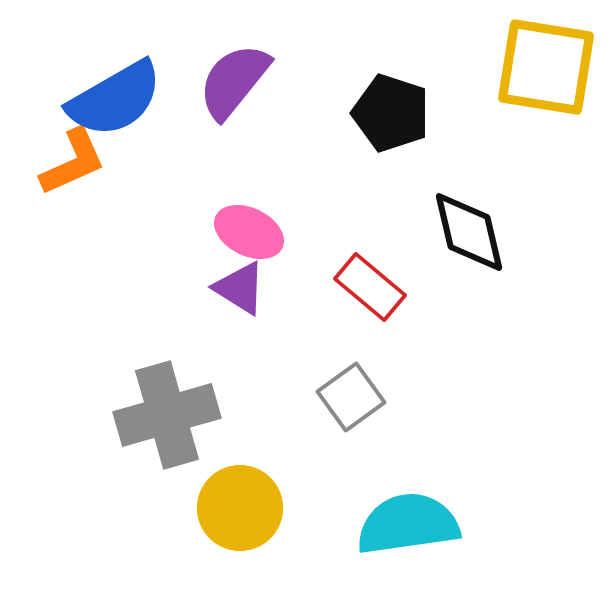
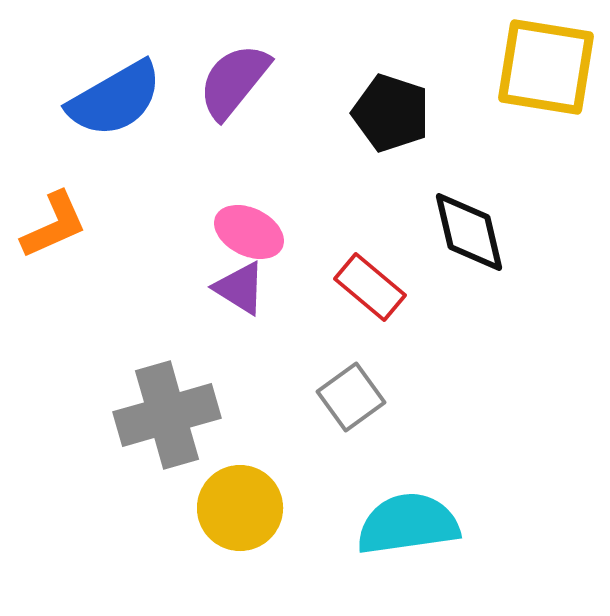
orange L-shape: moved 19 px left, 63 px down
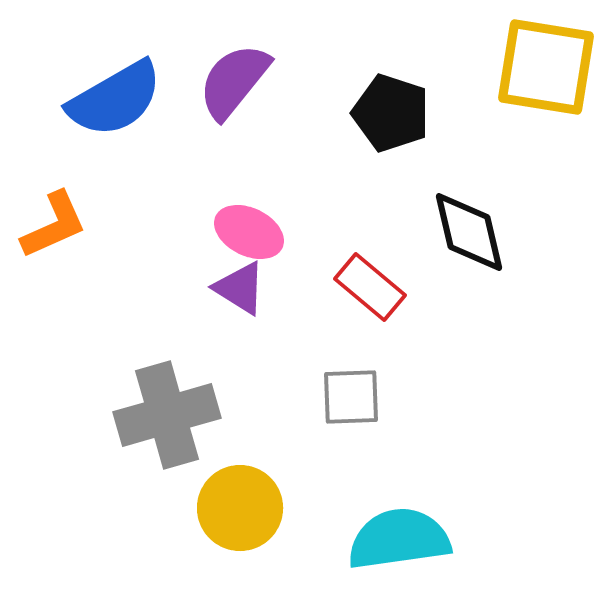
gray square: rotated 34 degrees clockwise
cyan semicircle: moved 9 px left, 15 px down
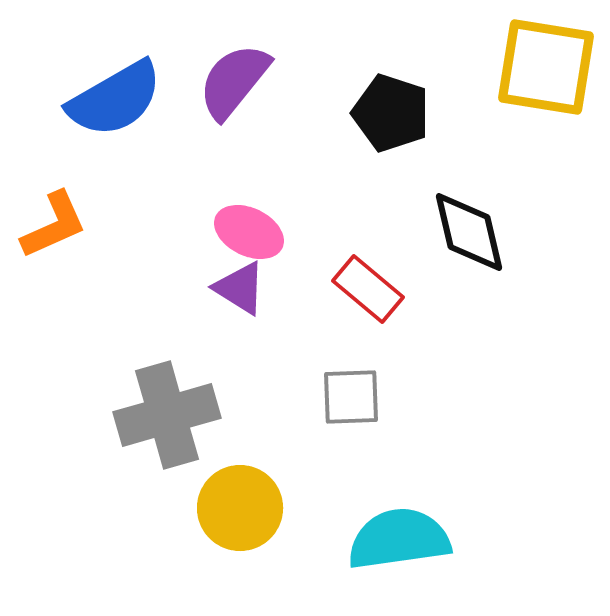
red rectangle: moved 2 px left, 2 px down
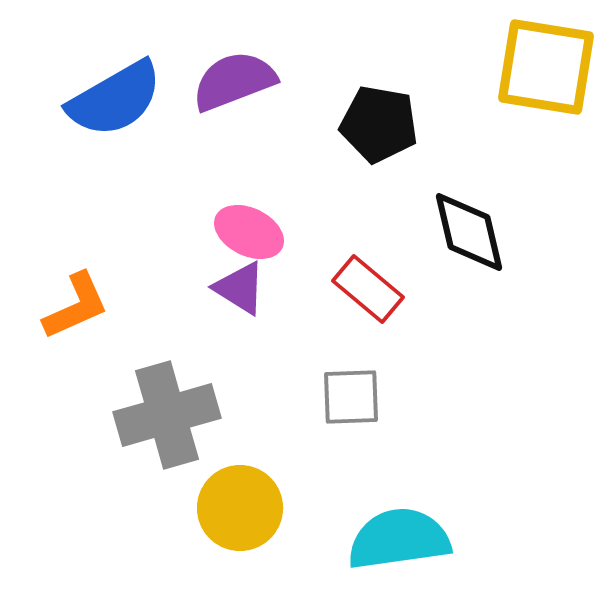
purple semicircle: rotated 30 degrees clockwise
black pentagon: moved 12 px left, 11 px down; rotated 8 degrees counterclockwise
orange L-shape: moved 22 px right, 81 px down
